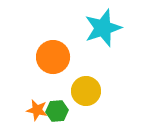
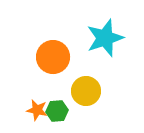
cyan star: moved 2 px right, 10 px down
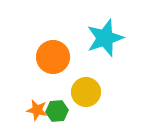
yellow circle: moved 1 px down
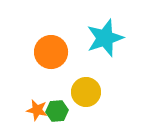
orange circle: moved 2 px left, 5 px up
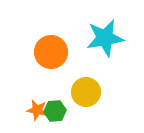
cyan star: rotated 9 degrees clockwise
green hexagon: moved 2 px left
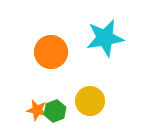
yellow circle: moved 4 px right, 9 px down
green hexagon: rotated 15 degrees counterclockwise
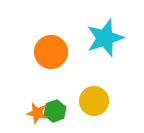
cyan star: rotated 9 degrees counterclockwise
yellow circle: moved 4 px right
orange star: moved 3 px down
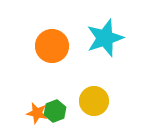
orange circle: moved 1 px right, 6 px up
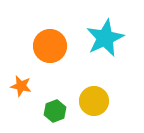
cyan star: rotated 6 degrees counterclockwise
orange circle: moved 2 px left
orange star: moved 16 px left, 27 px up
